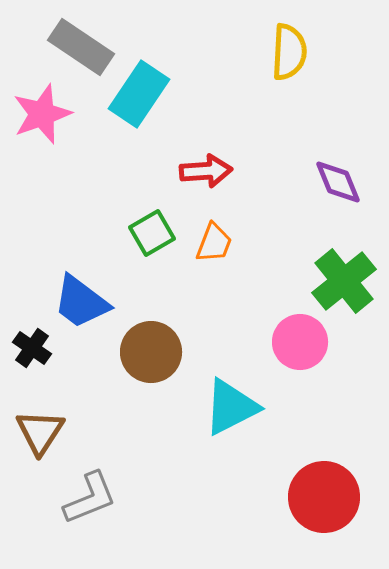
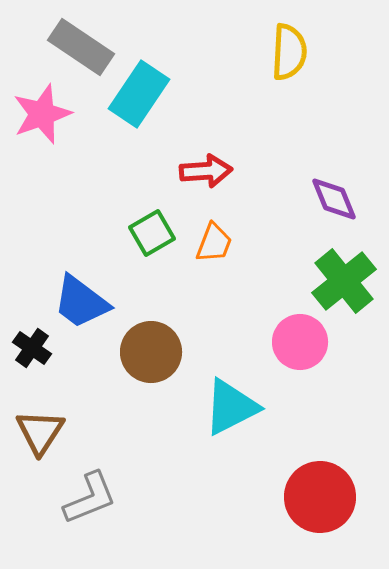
purple diamond: moved 4 px left, 17 px down
red circle: moved 4 px left
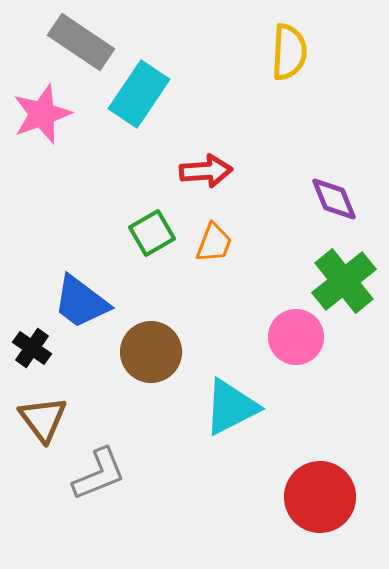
gray rectangle: moved 5 px up
pink circle: moved 4 px left, 5 px up
brown triangle: moved 3 px right, 13 px up; rotated 10 degrees counterclockwise
gray L-shape: moved 9 px right, 24 px up
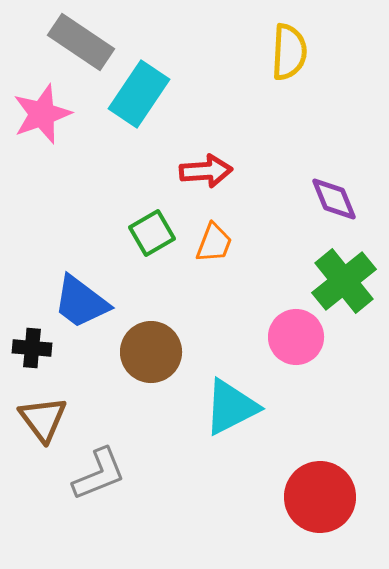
black cross: rotated 30 degrees counterclockwise
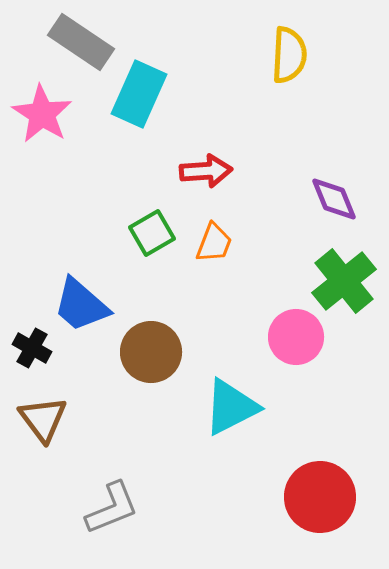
yellow semicircle: moved 3 px down
cyan rectangle: rotated 10 degrees counterclockwise
pink star: rotated 20 degrees counterclockwise
blue trapezoid: moved 3 px down; rotated 4 degrees clockwise
black cross: rotated 24 degrees clockwise
gray L-shape: moved 13 px right, 34 px down
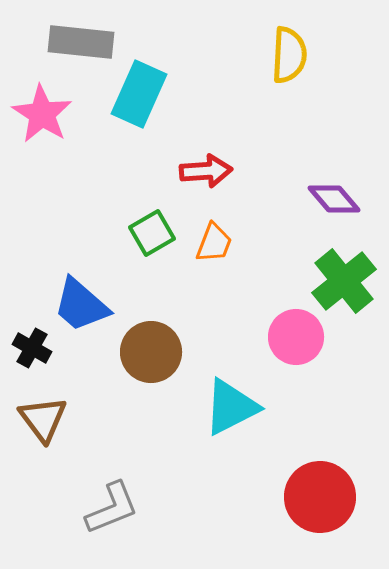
gray rectangle: rotated 28 degrees counterclockwise
purple diamond: rotated 18 degrees counterclockwise
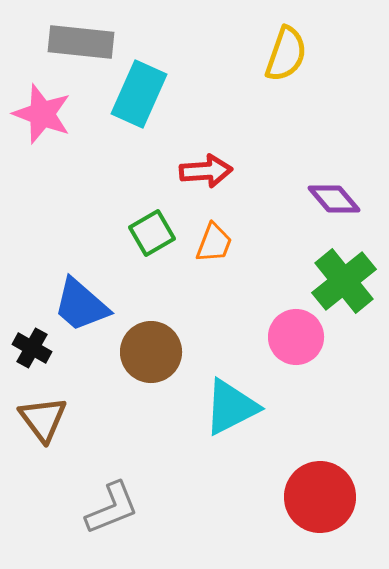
yellow semicircle: moved 3 px left, 1 px up; rotated 16 degrees clockwise
pink star: rotated 12 degrees counterclockwise
